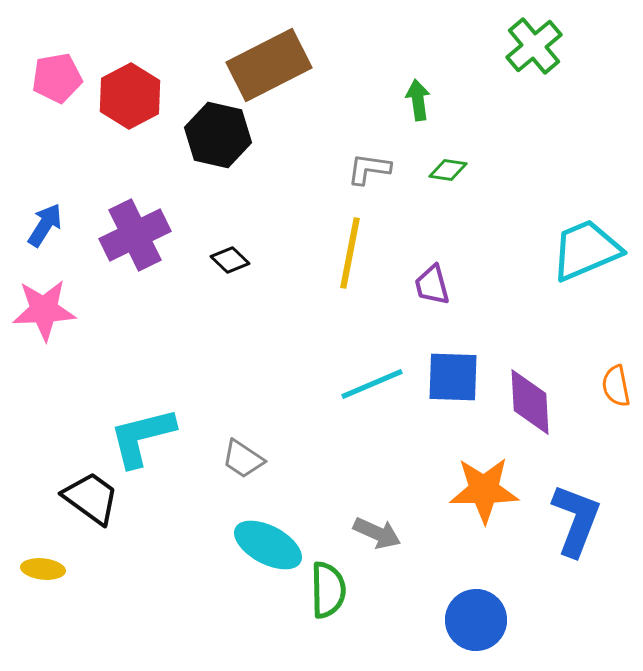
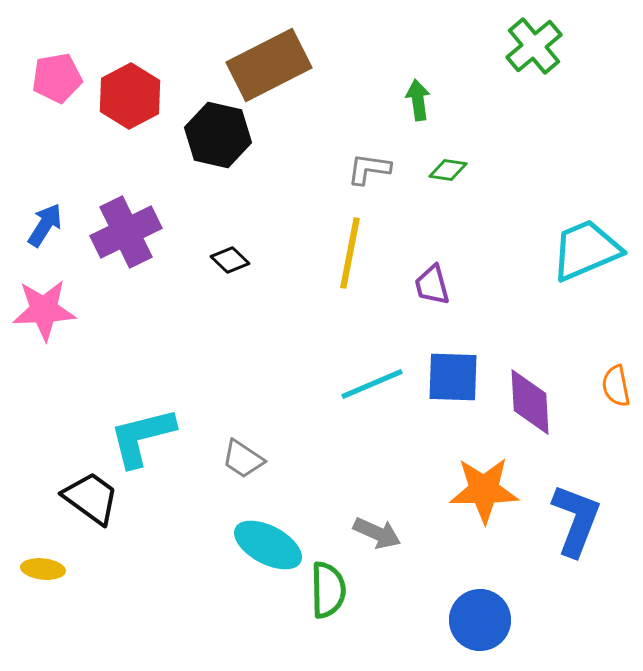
purple cross: moved 9 px left, 3 px up
blue circle: moved 4 px right
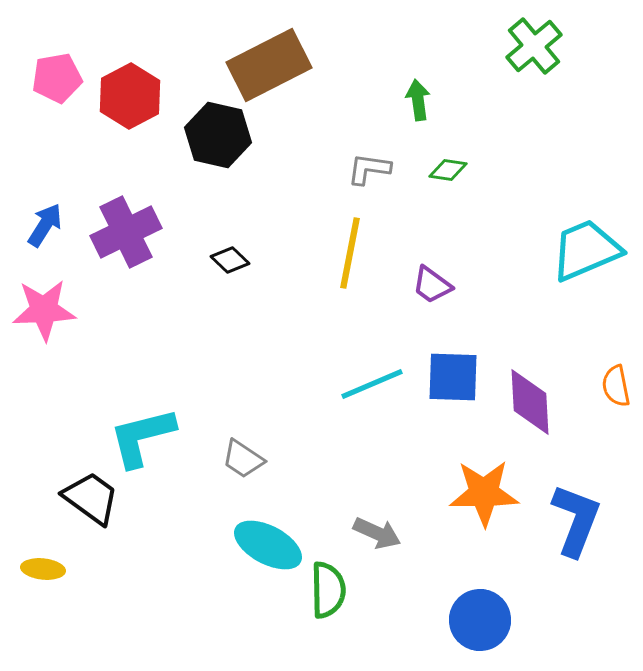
purple trapezoid: rotated 39 degrees counterclockwise
orange star: moved 3 px down
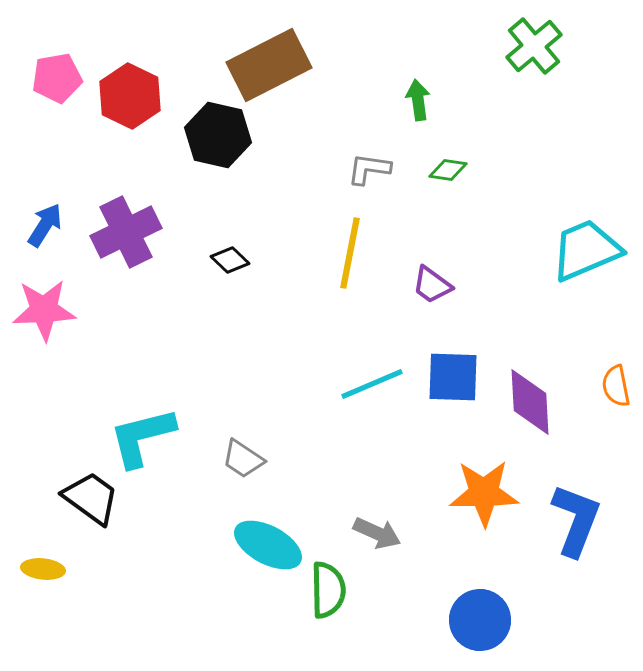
red hexagon: rotated 6 degrees counterclockwise
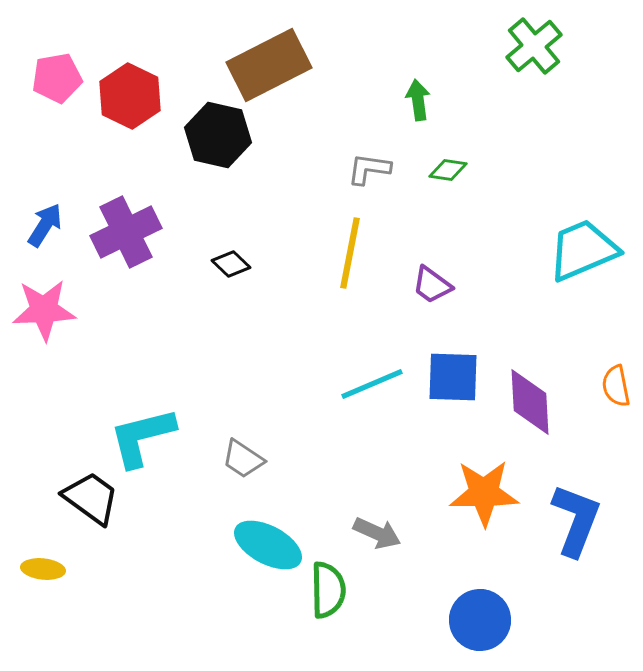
cyan trapezoid: moved 3 px left
black diamond: moved 1 px right, 4 px down
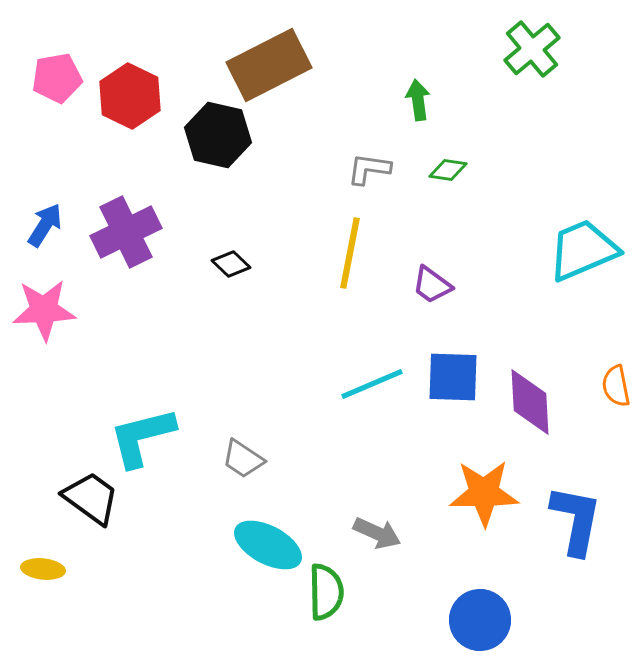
green cross: moved 2 px left, 3 px down
blue L-shape: rotated 10 degrees counterclockwise
green semicircle: moved 2 px left, 2 px down
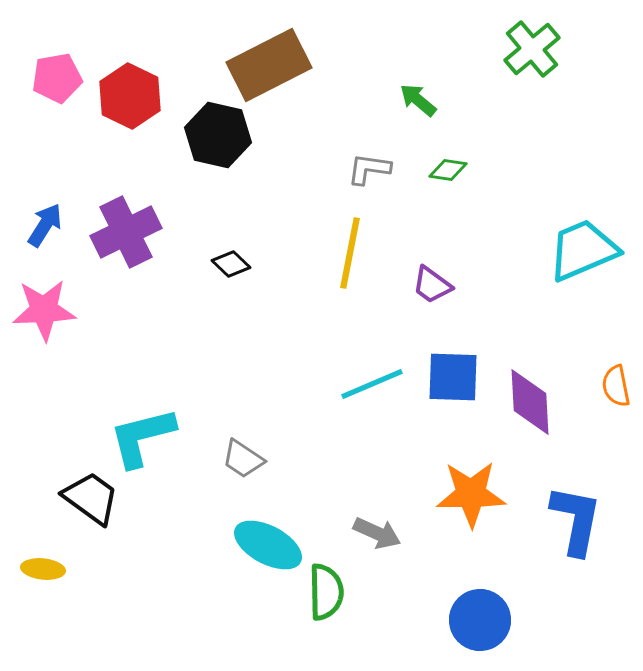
green arrow: rotated 42 degrees counterclockwise
orange star: moved 13 px left, 1 px down
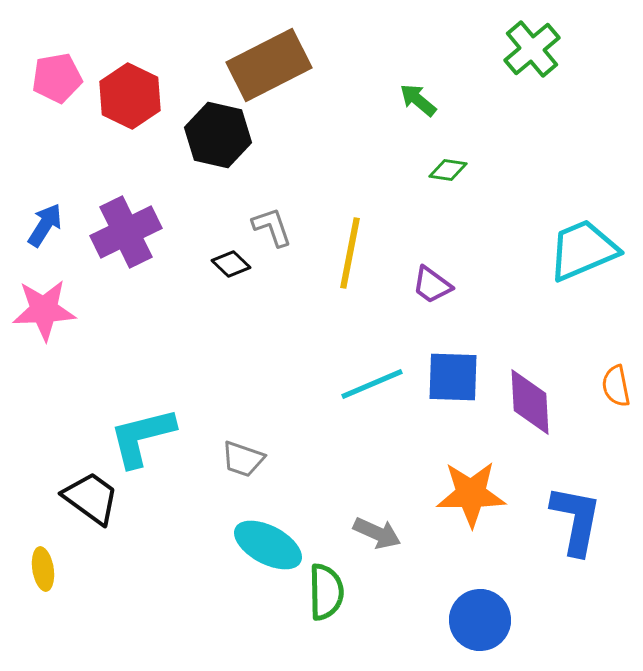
gray L-shape: moved 97 px left, 58 px down; rotated 63 degrees clockwise
gray trapezoid: rotated 15 degrees counterclockwise
yellow ellipse: rotated 75 degrees clockwise
